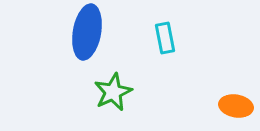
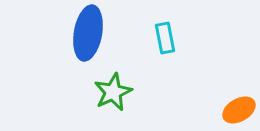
blue ellipse: moved 1 px right, 1 px down
orange ellipse: moved 3 px right, 4 px down; rotated 40 degrees counterclockwise
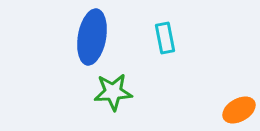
blue ellipse: moved 4 px right, 4 px down
green star: rotated 21 degrees clockwise
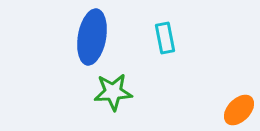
orange ellipse: rotated 16 degrees counterclockwise
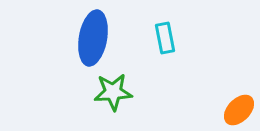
blue ellipse: moved 1 px right, 1 px down
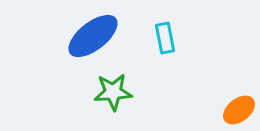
blue ellipse: moved 2 px up; rotated 42 degrees clockwise
orange ellipse: rotated 8 degrees clockwise
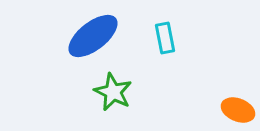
green star: rotated 30 degrees clockwise
orange ellipse: moved 1 px left; rotated 60 degrees clockwise
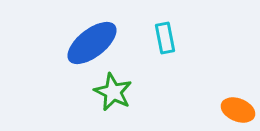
blue ellipse: moved 1 px left, 7 px down
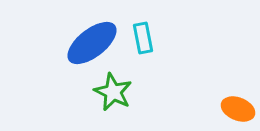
cyan rectangle: moved 22 px left
orange ellipse: moved 1 px up
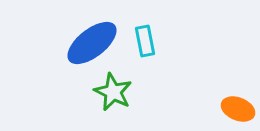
cyan rectangle: moved 2 px right, 3 px down
